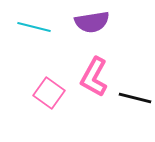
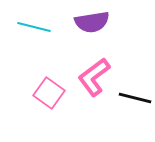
pink L-shape: rotated 24 degrees clockwise
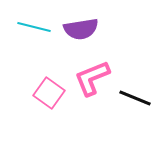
purple semicircle: moved 11 px left, 7 px down
pink L-shape: moved 2 px left, 1 px down; rotated 15 degrees clockwise
black line: rotated 8 degrees clockwise
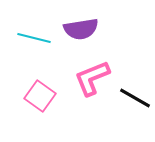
cyan line: moved 11 px down
pink square: moved 9 px left, 3 px down
black line: rotated 8 degrees clockwise
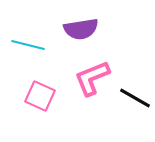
cyan line: moved 6 px left, 7 px down
pink square: rotated 12 degrees counterclockwise
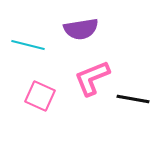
black line: moved 2 px left, 1 px down; rotated 20 degrees counterclockwise
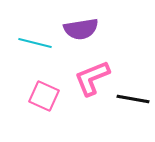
cyan line: moved 7 px right, 2 px up
pink square: moved 4 px right
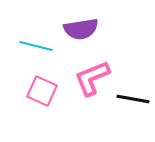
cyan line: moved 1 px right, 3 px down
pink square: moved 2 px left, 5 px up
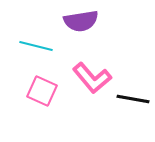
purple semicircle: moved 8 px up
pink L-shape: rotated 108 degrees counterclockwise
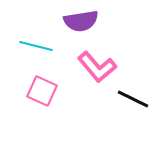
pink L-shape: moved 5 px right, 11 px up
black line: rotated 16 degrees clockwise
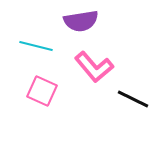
pink L-shape: moved 3 px left
